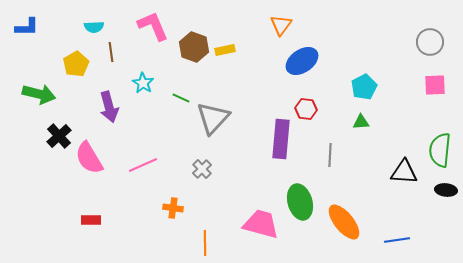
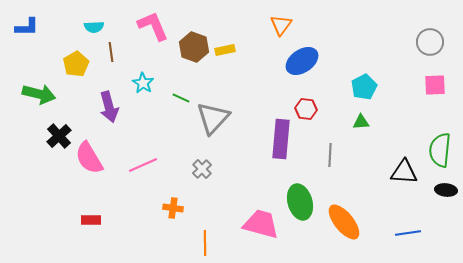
blue line: moved 11 px right, 7 px up
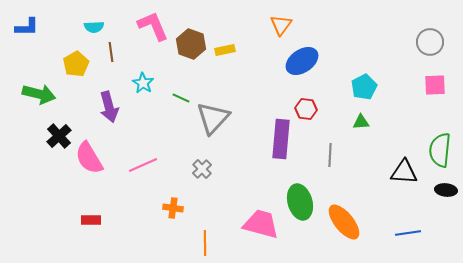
brown hexagon: moved 3 px left, 3 px up
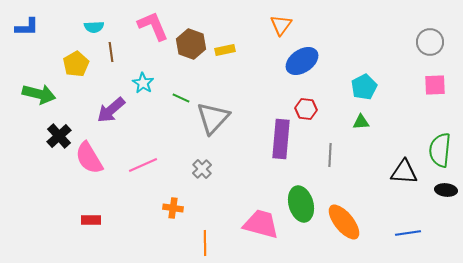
purple arrow: moved 2 px right, 3 px down; rotated 64 degrees clockwise
green ellipse: moved 1 px right, 2 px down
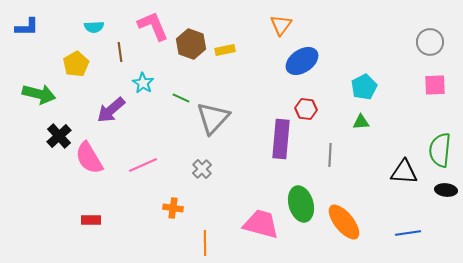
brown line: moved 9 px right
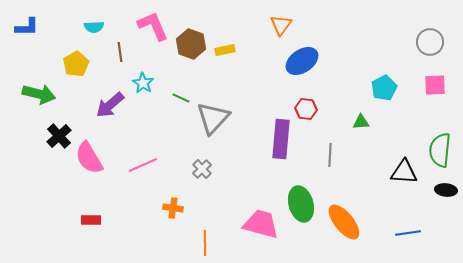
cyan pentagon: moved 20 px right, 1 px down
purple arrow: moved 1 px left, 5 px up
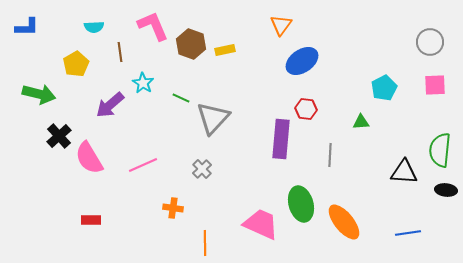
pink trapezoid: rotated 9 degrees clockwise
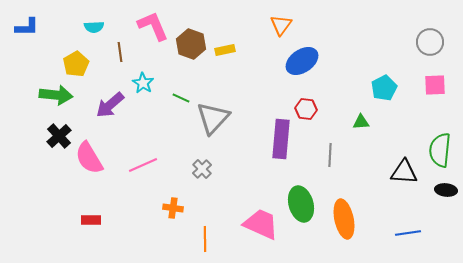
green arrow: moved 17 px right, 1 px down; rotated 8 degrees counterclockwise
orange ellipse: moved 3 px up; rotated 27 degrees clockwise
orange line: moved 4 px up
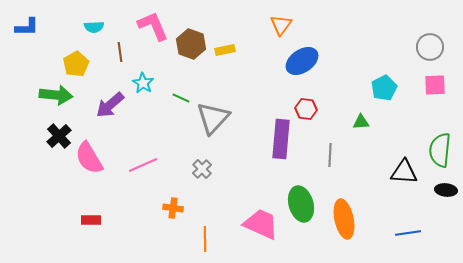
gray circle: moved 5 px down
